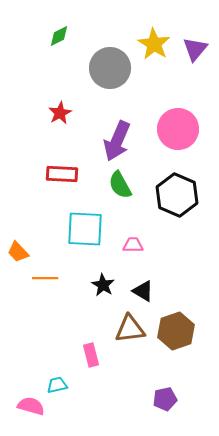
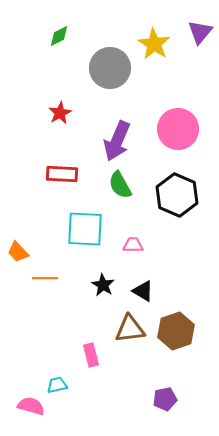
purple triangle: moved 5 px right, 17 px up
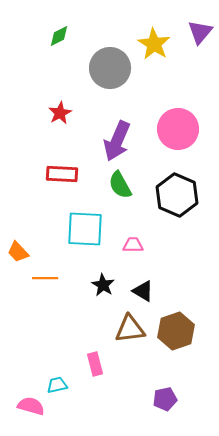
pink rectangle: moved 4 px right, 9 px down
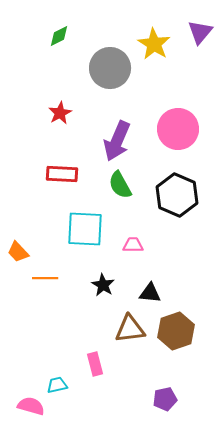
black triangle: moved 7 px right, 2 px down; rotated 25 degrees counterclockwise
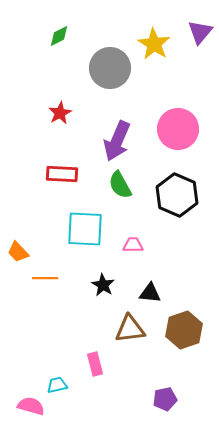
brown hexagon: moved 8 px right, 1 px up
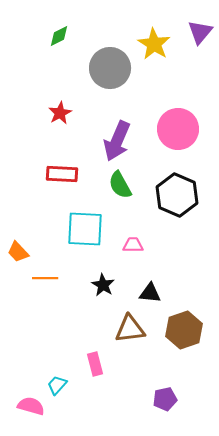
cyan trapezoid: rotated 35 degrees counterclockwise
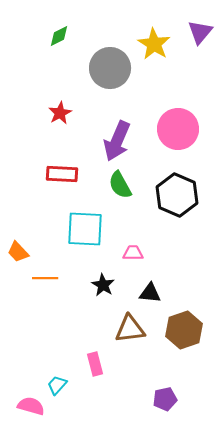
pink trapezoid: moved 8 px down
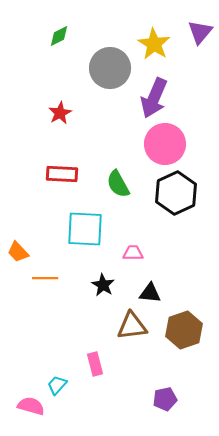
pink circle: moved 13 px left, 15 px down
purple arrow: moved 37 px right, 43 px up
green semicircle: moved 2 px left, 1 px up
black hexagon: moved 1 px left, 2 px up; rotated 12 degrees clockwise
brown triangle: moved 2 px right, 3 px up
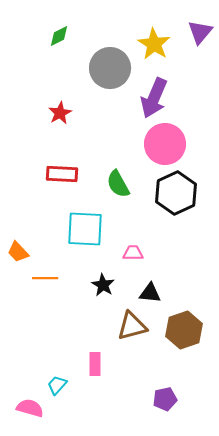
brown triangle: rotated 8 degrees counterclockwise
pink rectangle: rotated 15 degrees clockwise
pink semicircle: moved 1 px left, 2 px down
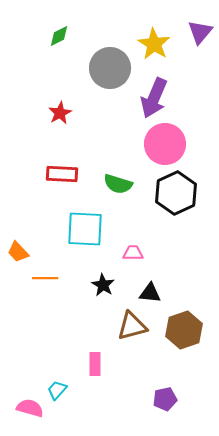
green semicircle: rotated 44 degrees counterclockwise
cyan trapezoid: moved 5 px down
